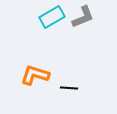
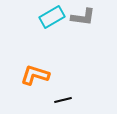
gray L-shape: rotated 30 degrees clockwise
black line: moved 6 px left, 12 px down; rotated 18 degrees counterclockwise
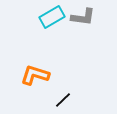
black line: rotated 30 degrees counterclockwise
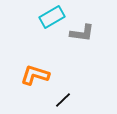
gray L-shape: moved 1 px left, 16 px down
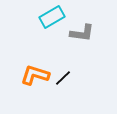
black line: moved 22 px up
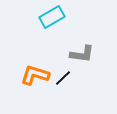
gray L-shape: moved 21 px down
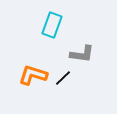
cyan rectangle: moved 8 px down; rotated 40 degrees counterclockwise
orange L-shape: moved 2 px left
